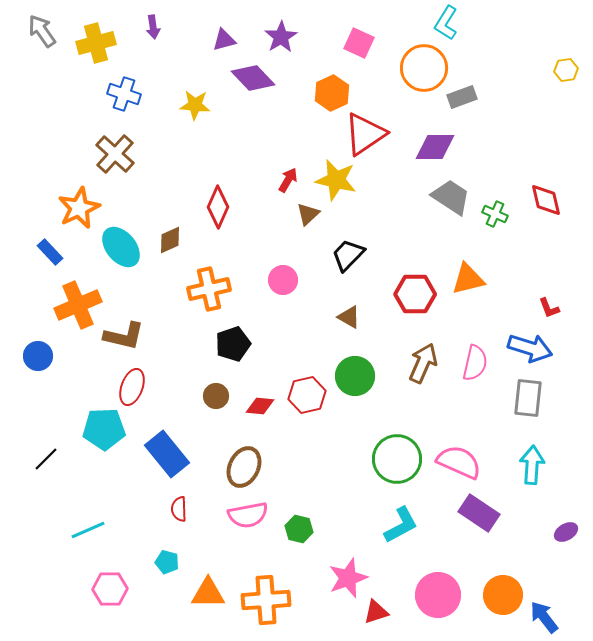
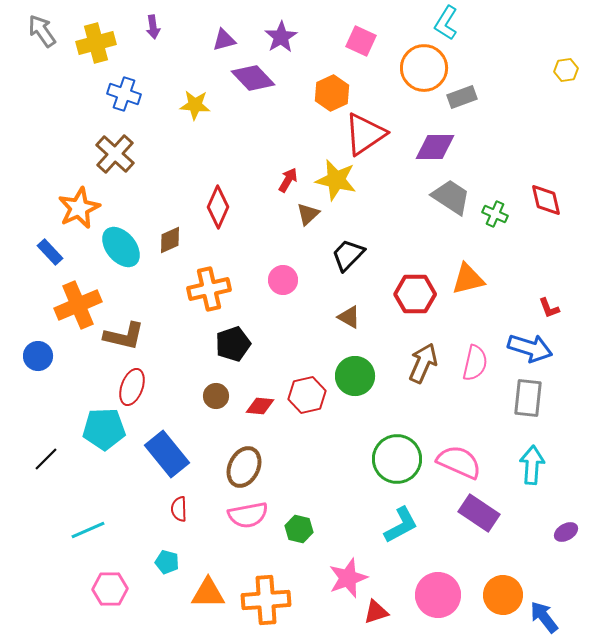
pink square at (359, 43): moved 2 px right, 2 px up
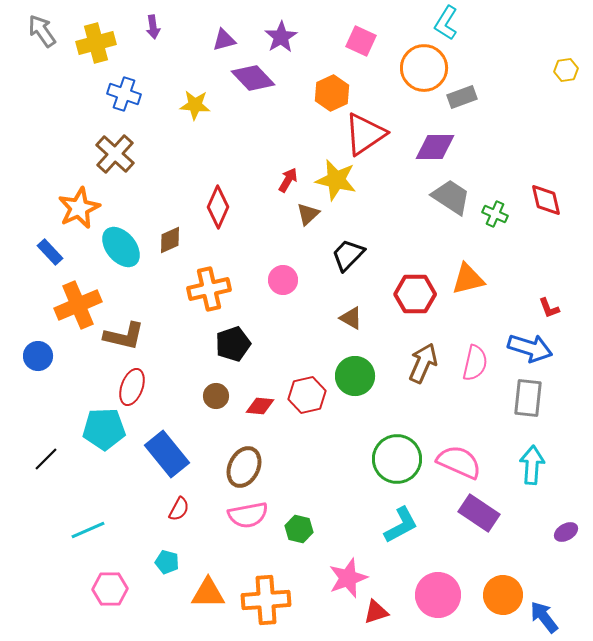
brown triangle at (349, 317): moved 2 px right, 1 px down
red semicircle at (179, 509): rotated 150 degrees counterclockwise
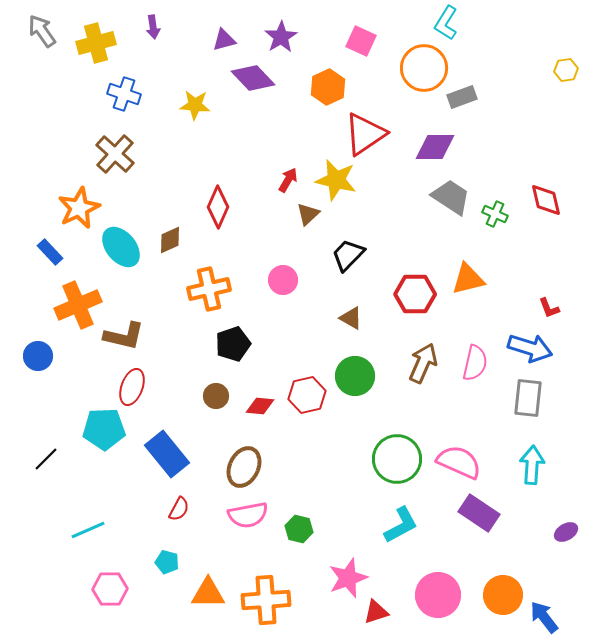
orange hexagon at (332, 93): moved 4 px left, 6 px up
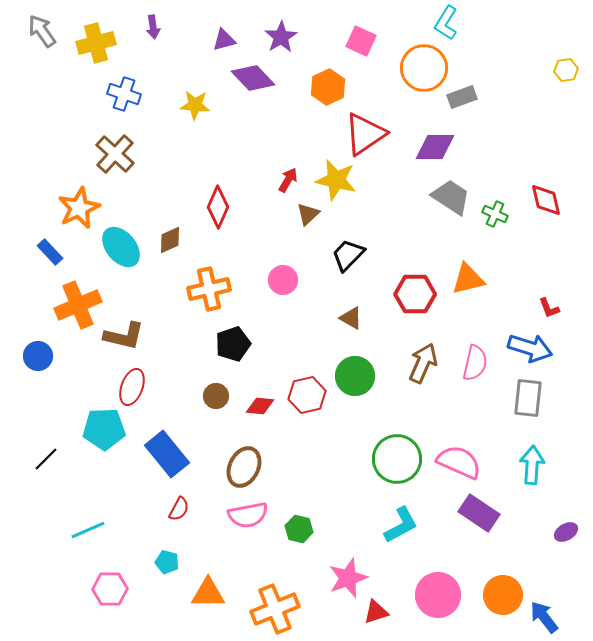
orange cross at (266, 600): moved 9 px right, 9 px down; rotated 18 degrees counterclockwise
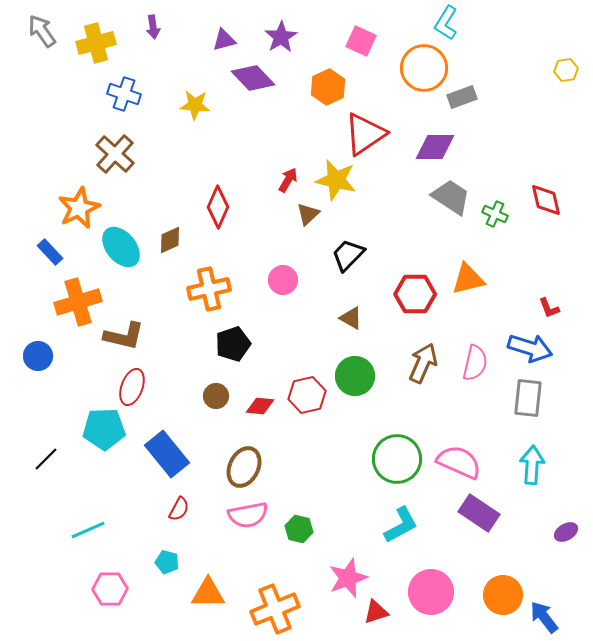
orange cross at (78, 305): moved 3 px up; rotated 6 degrees clockwise
pink circle at (438, 595): moved 7 px left, 3 px up
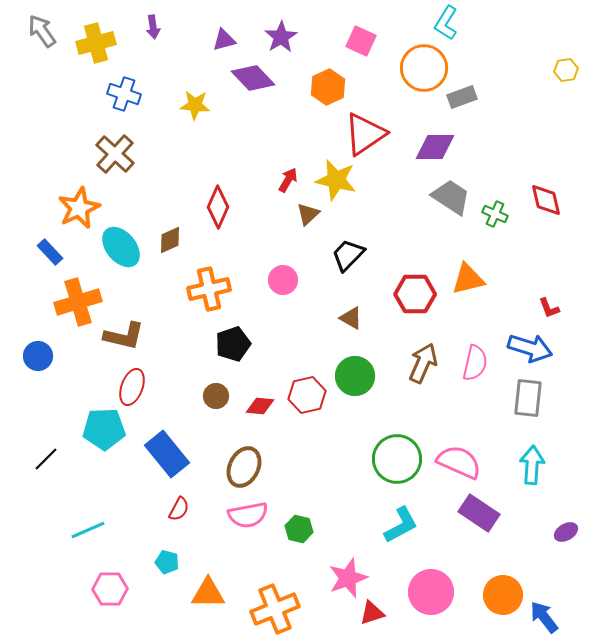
red triangle at (376, 612): moved 4 px left, 1 px down
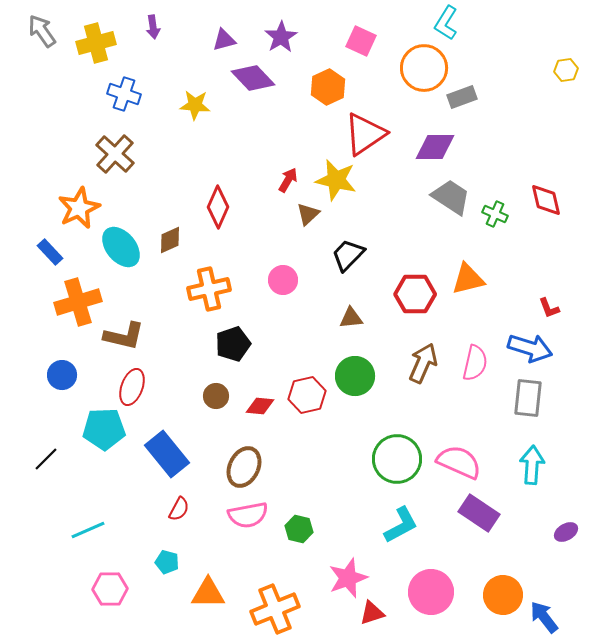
brown triangle at (351, 318): rotated 35 degrees counterclockwise
blue circle at (38, 356): moved 24 px right, 19 px down
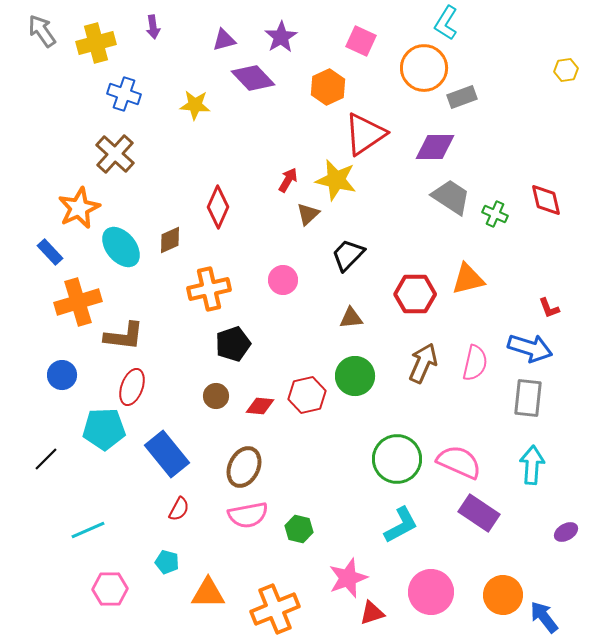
brown L-shape at (124, 336): rotated 6 degrees counterclockwise
